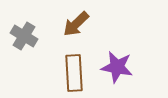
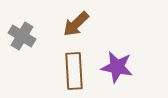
gray cross: moved 2 px left
brown rectangle: moved 2 px up
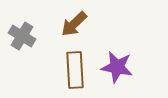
brown arrow: moved 2 px left
brown rectangle: moved 1 px right, 1 px up
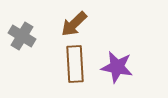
brown rectangle: moved 6 px up
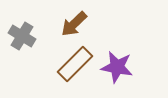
brown rectangle: rotated 48 degrees clockwise
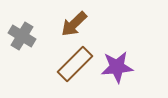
purple star: rotated 16 degrees counterclockwise
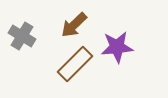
brown arrow: moved 1 px down
purple star: moved 20 px up
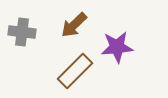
gray cross: moved 4 px up; rotated 24 degrees counterclockwise
brown rectangle: moved 7 px down
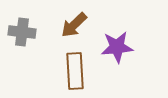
brown rectangle: rotated 48 degrees counterclockwise
